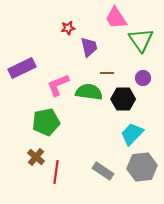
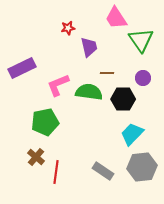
green pentagon: moved 1 px left
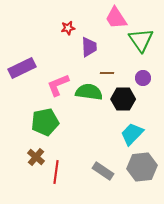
purple trapezoid: rotated 10 degrees clockwise
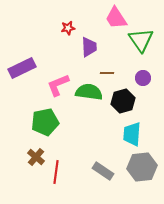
black hexagon: moved 2 px down; rotated 15 degrees counterclockwise
cyan trapezoid: rotated 40 degrees counterclockwise
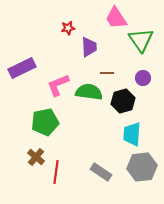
gray rectangle: moved 2 px left, 1 px down
